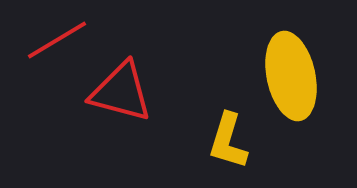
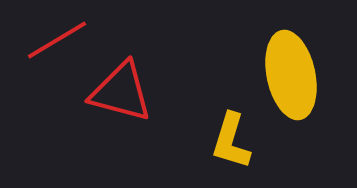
yellow ellipse: moved 1 px up
yellow L-shape: moved 3 px right
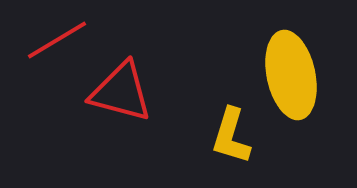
yellow L-shape: moved 5 px up
